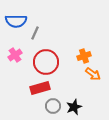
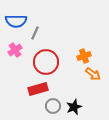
pink cross: moved 5 px up
red rectangle: moved 2 px left, 1 px down
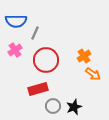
orange cross: rotated 16 degrees counterclockwise
red circle: moved 2 px up
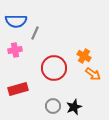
pink cross: rotated 24 degrees clockwise
orange cross: rotated 24 degrees counterclockwise
red circle: moved 8 px right, 8 px down
red rectangle: moved 20 px left
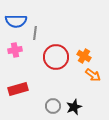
gray line: rotated 16 degrees counterclockwise
red circle: moved 2 px right, 11 px up
orange arrow: moved 1 px down
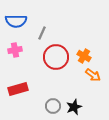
gray line: moved 7 px right; rotated 16 degrees clockwise
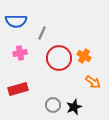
pink cross: moved 5 px right, 3 px down
red circle: moved 3 px right, 1 px down
orange arrow: moved 7 px down
gray circle: moved 1 px up
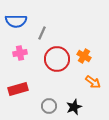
red circle: moved 2 px left, 1 px down
gray circle: moved 4 px left, 1 px down
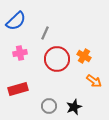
blue semicircle: rotated 45 degrees counterclockwise
gray line: moved 3 px right
orange arrow: moved 1 px right, 1 px up
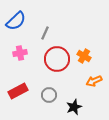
orange arrow: rotated 119 degrees clockwise
red rectangle: moved 2 px down; rotated 12 degrees counterclockwise
gray circle: moved 11 px up
